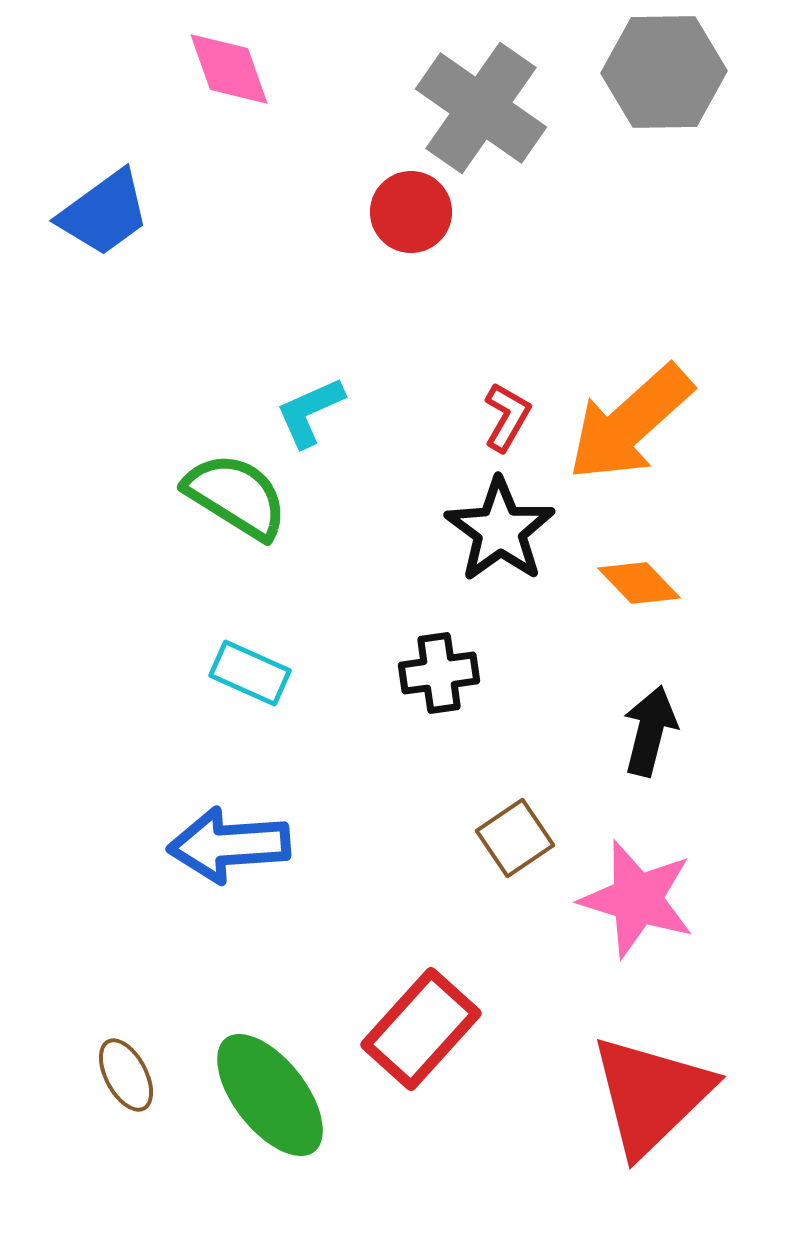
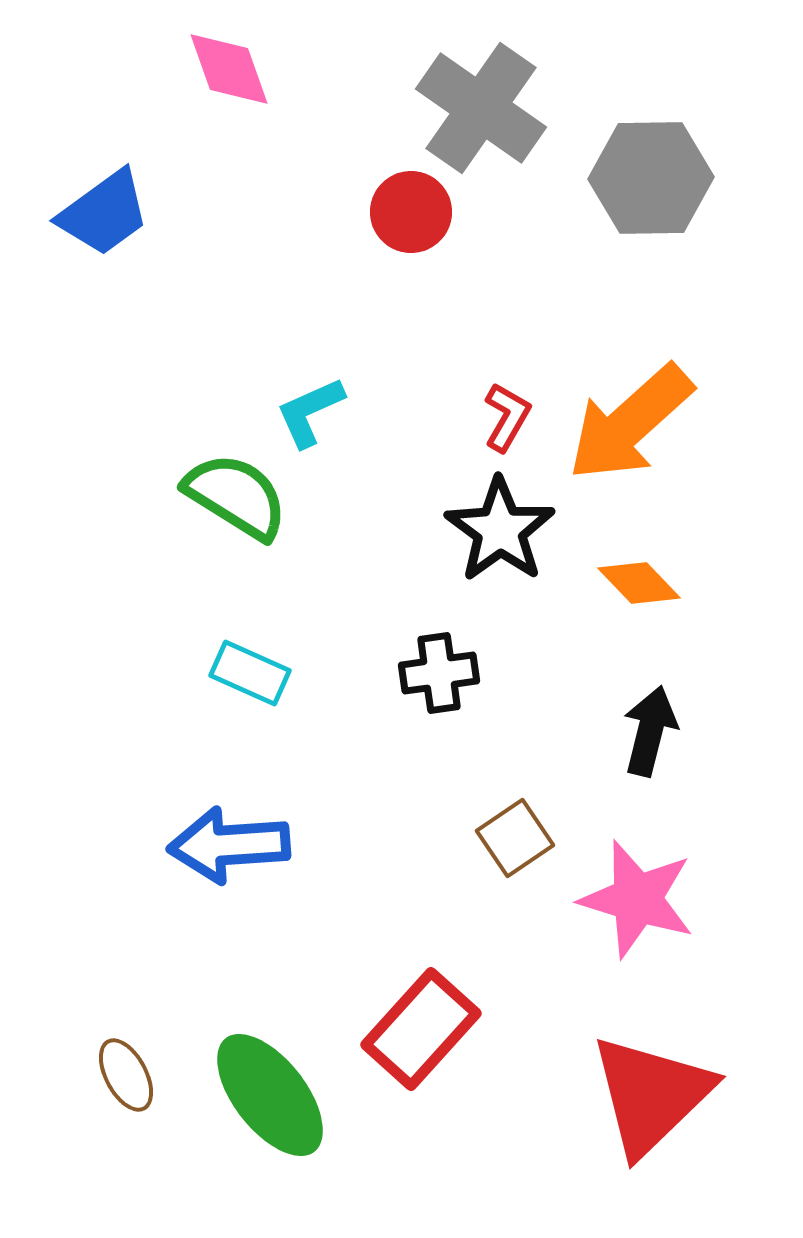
gray hexagon: moved 13 px left, 106 px down
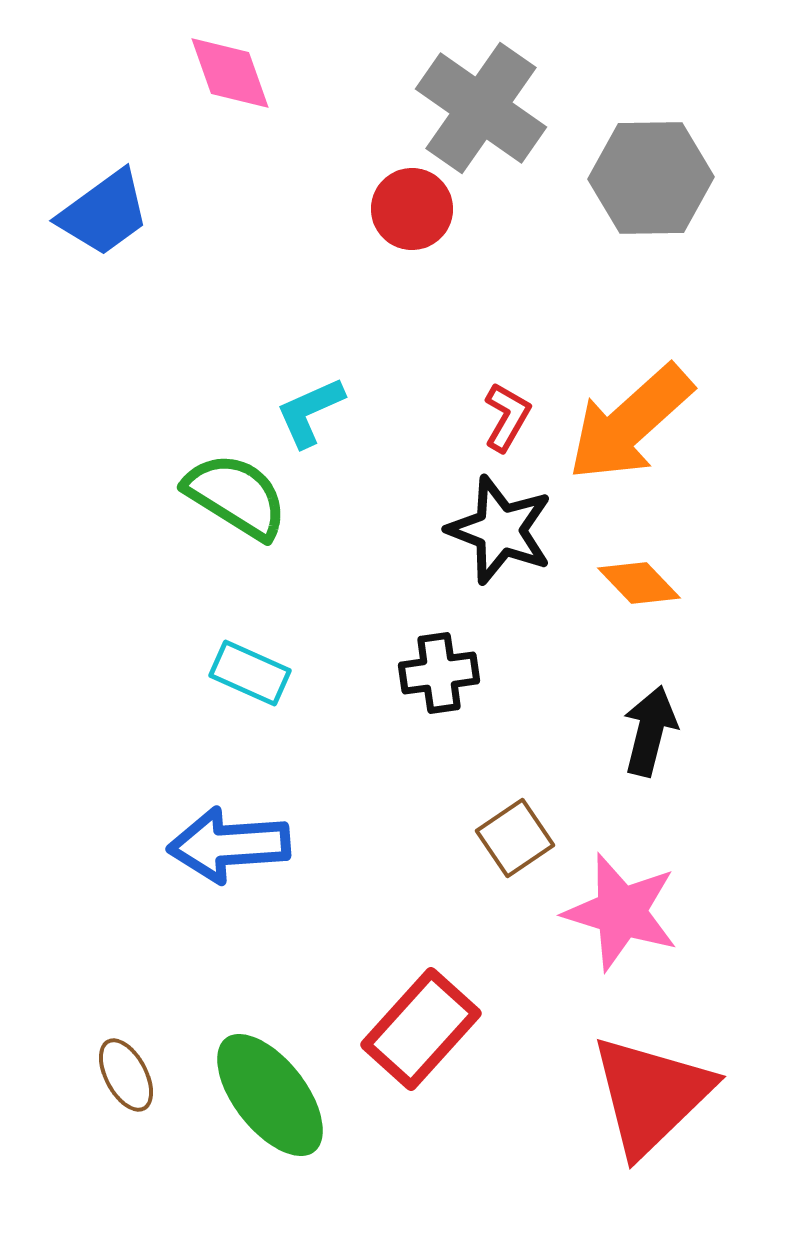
pink diamond: moved 1 px right, 4 px down
red circle: moved 1 px right, 3 px up
black star: rotated 15 degrees counterclockwise
pink star: moved 16 px left, 13 px down
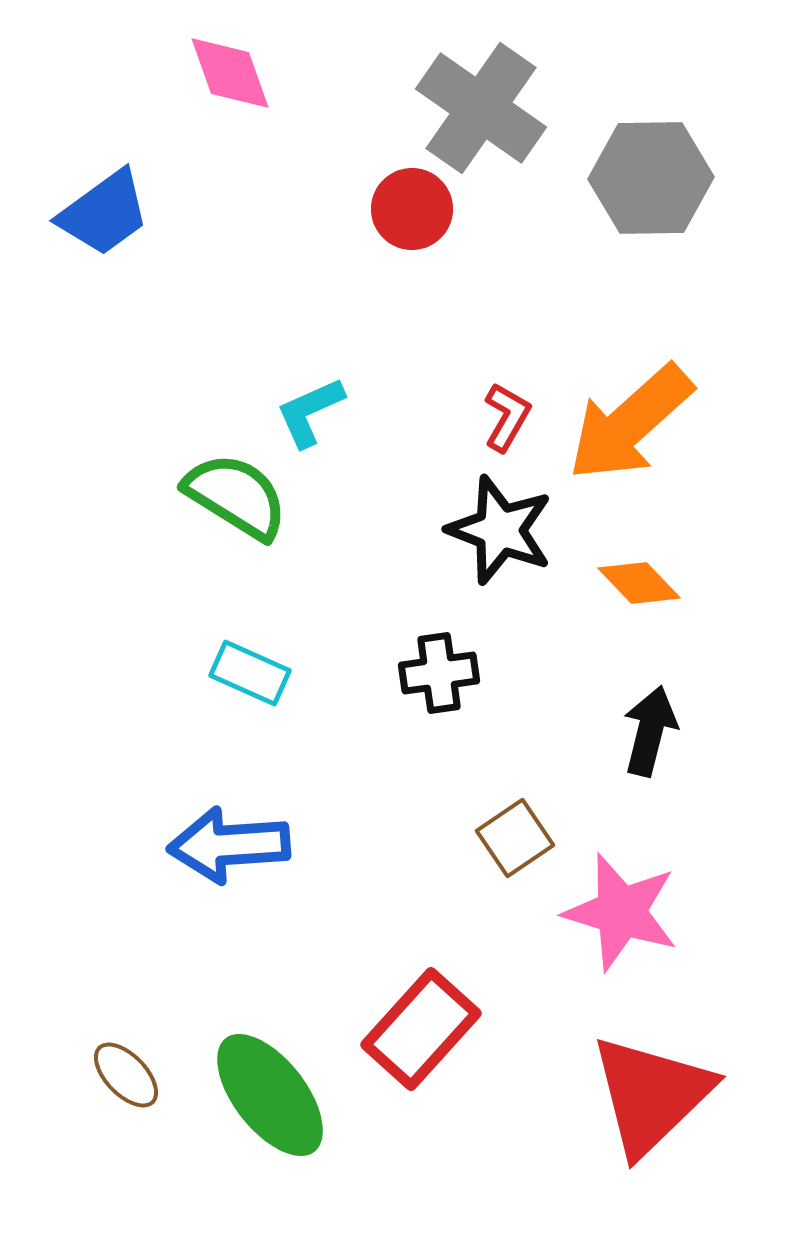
brown ellipse: rotated 16 degrees counterclockwise
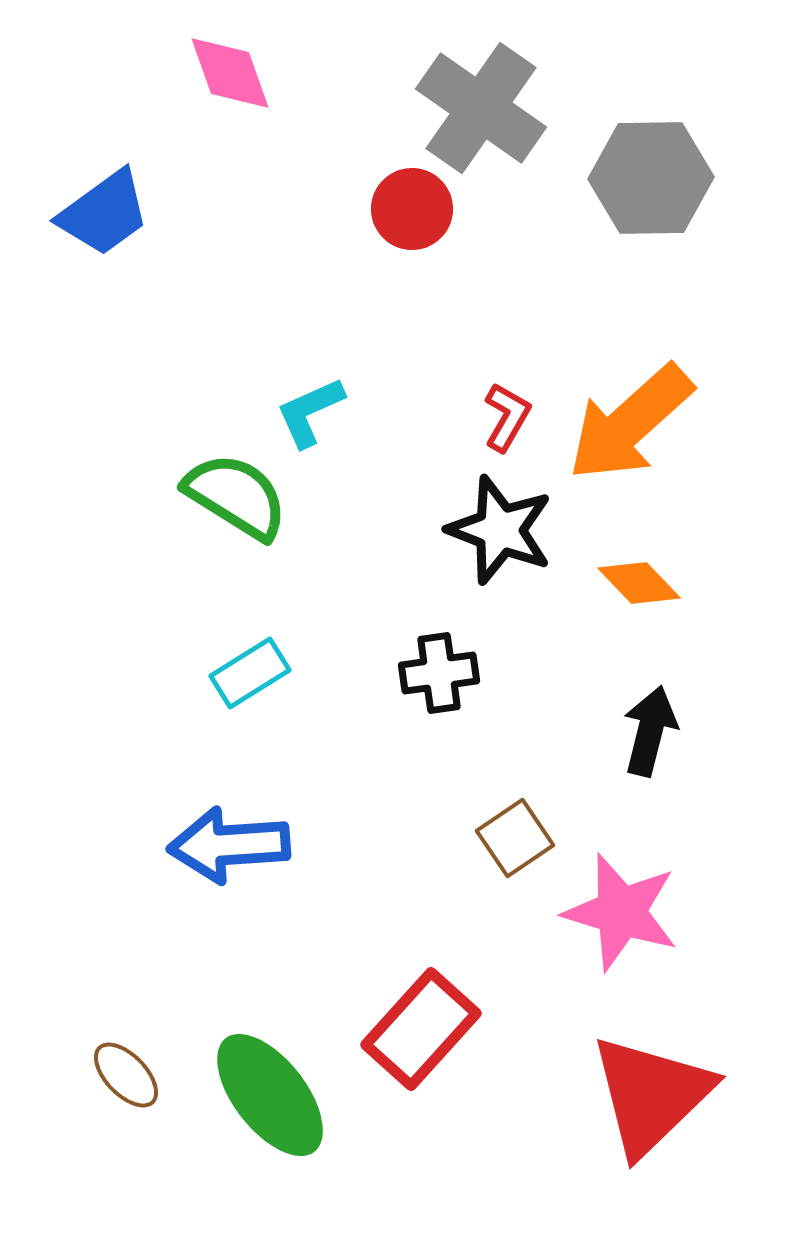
cyan rectangle: rotated 56 degrees counterclockwise
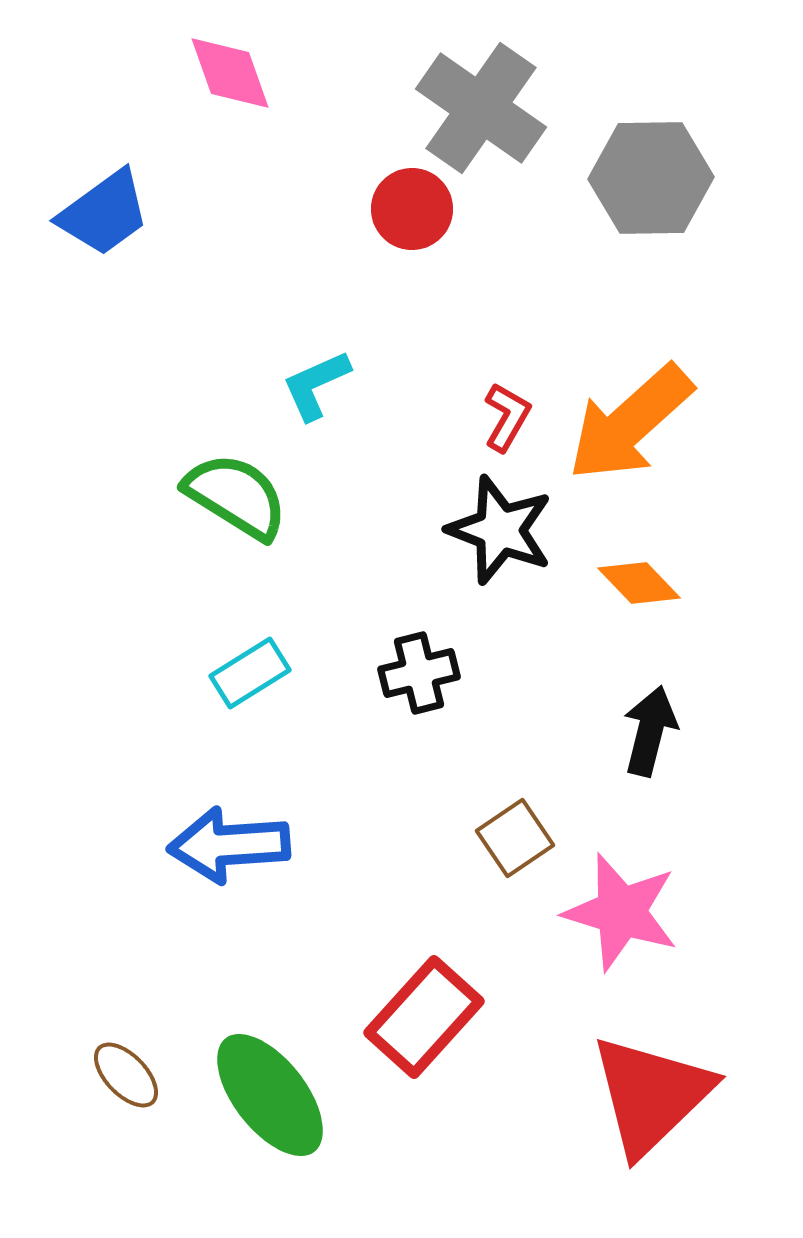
cyan L-shape: moved 6 px right, 27 px up
black cross: moved 20 px left; rotated 6 degrees counterclockwise
red rectangle: moved 3 px right, 12 px up
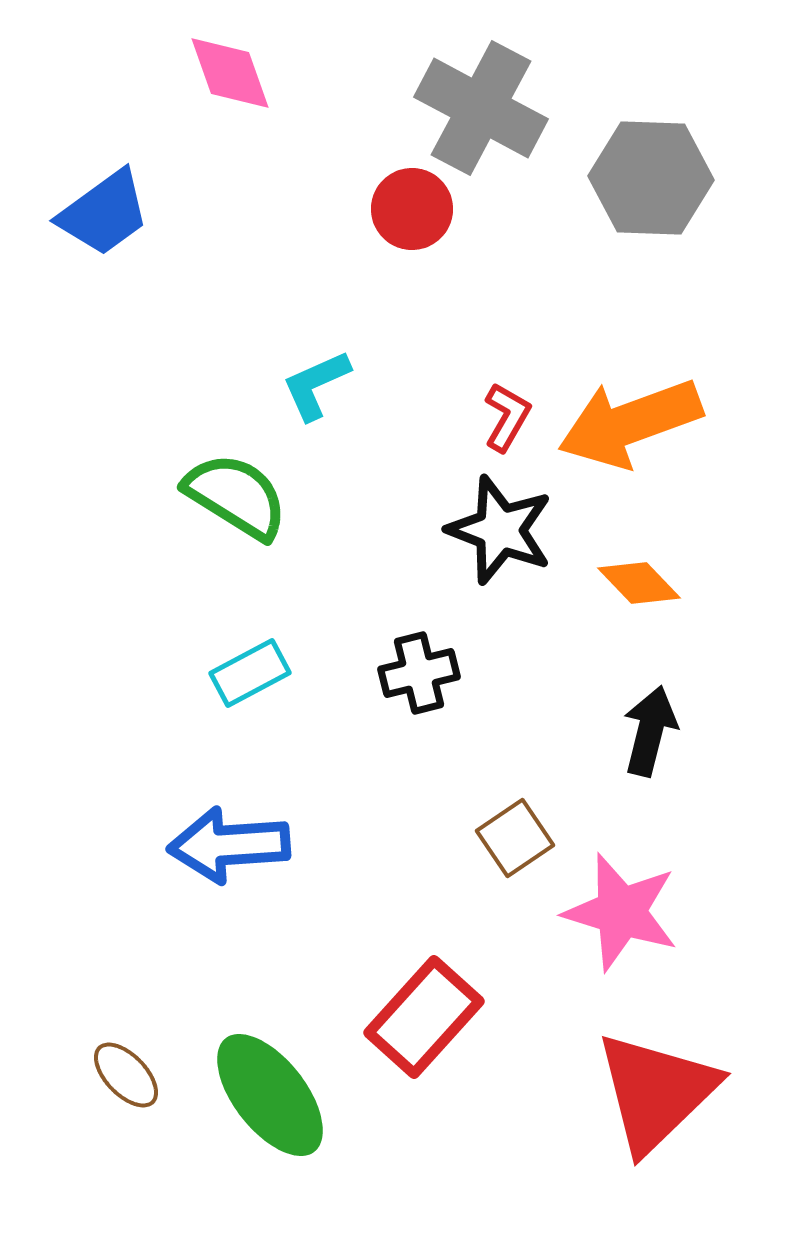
gray cross: rotated 7 degrees counterclockwise
gray hexagon: rotated 3 degrees clockwise
orange arrow: rotated 22 degrees clockwise
cyan rectangle: rotated 4 degrees clockwise
red triangle: moved 5 px right, 3 px up
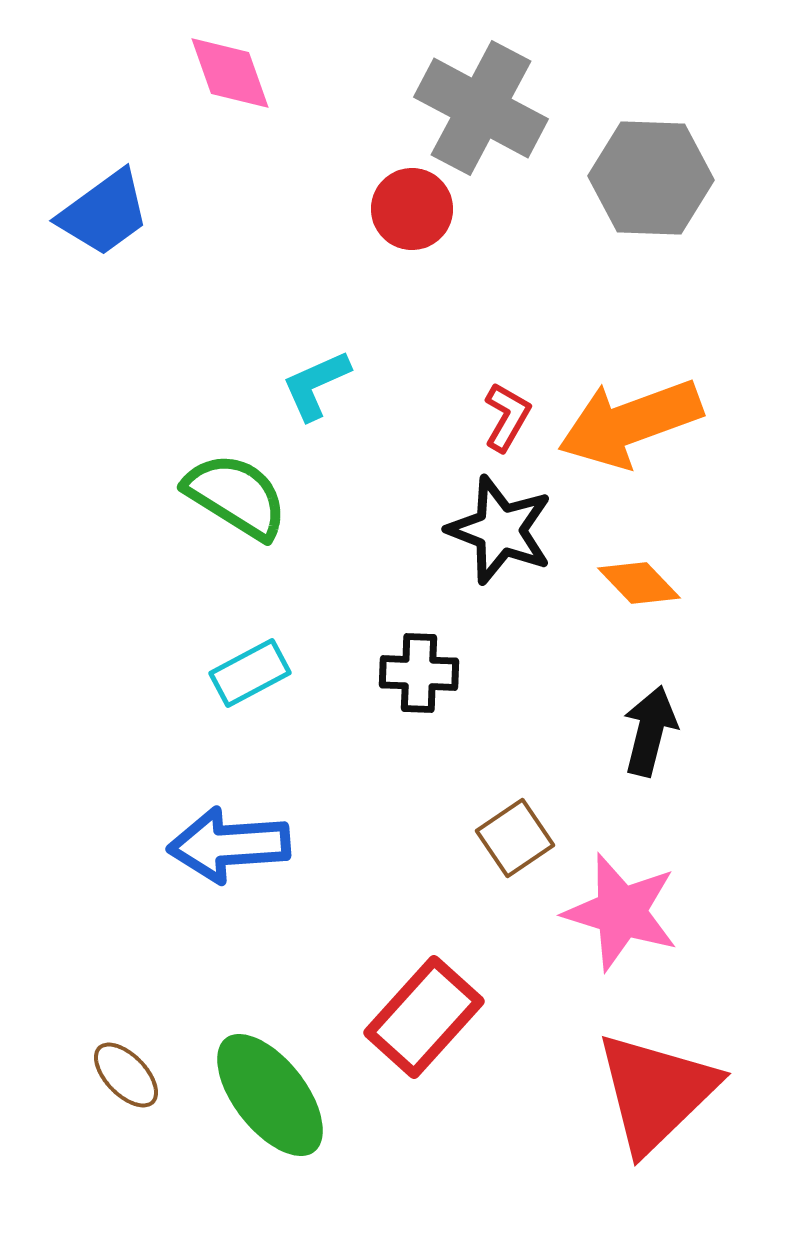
black cross: rotated 16 degrees clockwise
